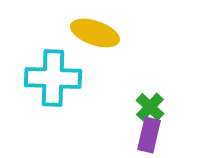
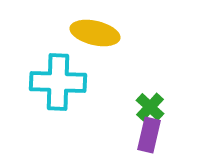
yellow ellipse: rotated 6 degrees counterclockwise
cyan cross: moved 5 px right, 4 px down
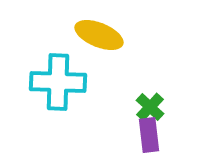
yellow ellipse: moved 4 px right, 2 px down; rotated 9 degrees clockwise
purple rectangle: rotated 20 degrees counterclockwise
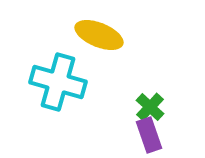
cyan cross: rotated 14 degrees clockwise
purple rectangle: rotated 12 degrees counterclockwise
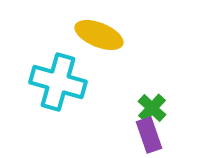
green cross: moved 2 px right, 1 px down
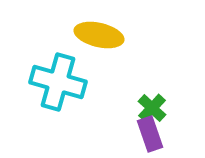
yellow ellipse: rotated 9 degrees counterclockwise
purple rectangle: moved 1 px right, 1 px up
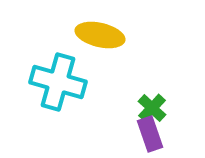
yellow ellipse: moved 1 px right
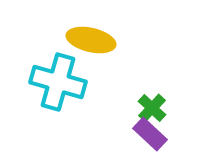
yellow ellipse: moved 9 px left, 5 px down
purple rectangle: rotated 28 degrees counterclockwise
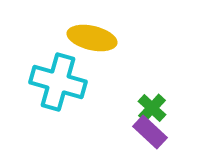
yellow ellipse: moved 1 px right, 2 px up
purple rectangle: moved 2 px up
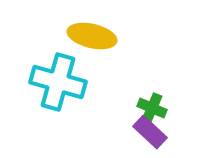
yellow ellipse: moved 2 px up
green cross: rotated 20 degrees counterclockwise
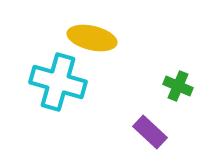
yellow ellipse: moved 2 px down
green cross: moved 26 px right, 22 px up
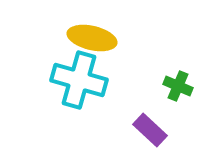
cyan cross: moved 21 px right, 2 px up
purple rectangle: moved 2 px up
